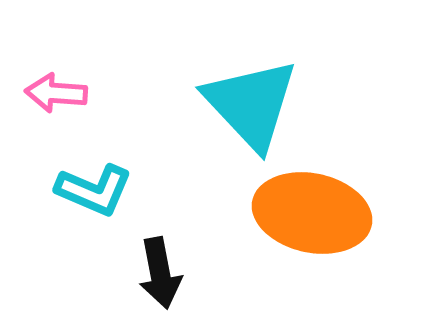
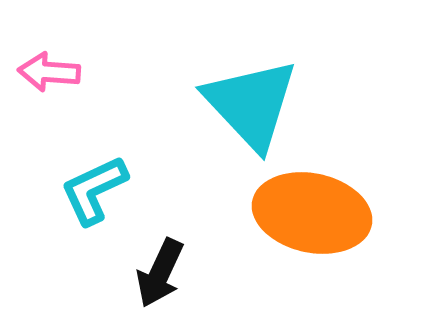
pink arrow: moved 7 px left, 21 px up
cyan L-shape: rotated 132 degrees clockwise
black arrow: rotated 36 degrees clockwise
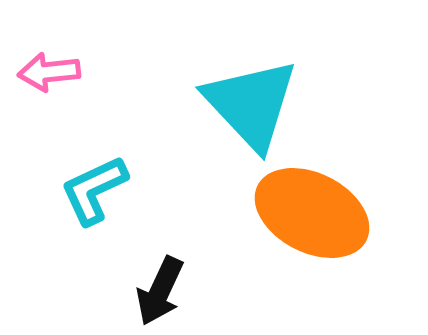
pink arrow: rotated 10 degrees counterclockwise
orange ellipse: rotated 15 degrees clockwise
black arrow: moved 18 px down
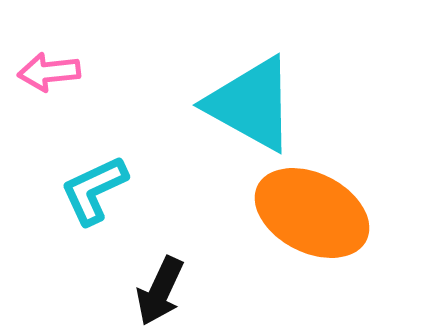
cyan triangle: rotated 18 degrees counterclockwise
